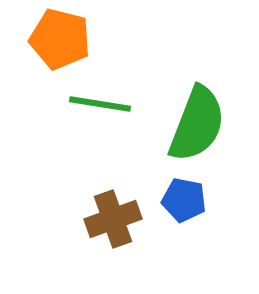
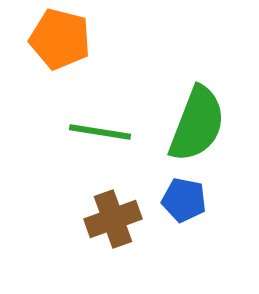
green line: moved 28 px down
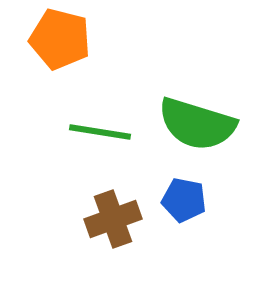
green semicircle: rotated 86 degrees clockwise
